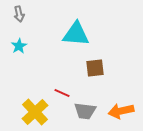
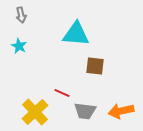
gray arrow: moved 2 px right, 1 px down
cyan star: rotated 14 degrees counterclockwise
brown square: moved 2 px up; rotated 12 degrees clockwise
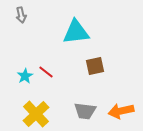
cyan triangle: moved 2 px up; rotated 12 degrees counterclockwise
cyan star: moved 6 px right, 30 px down; rotated 14 degrees clockwise
brown square: rotated 18 degrees counterclockwise
red line: moved 16 px left, 21 px up; rotated 14 degrees clockwise
yellow cross: moved 1 px right, 2 px down
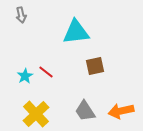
gray trapezoid: rotated 50 degrees clockwise
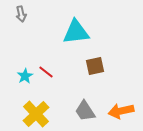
gray arrow: moved 1 px up
